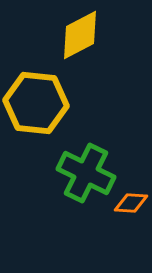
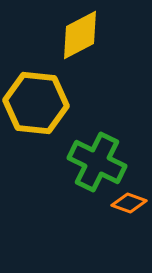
green cross: moved 11 px right, 11 px up
orange diamond: moved 2 px left; rotated 16 degrees clockwise
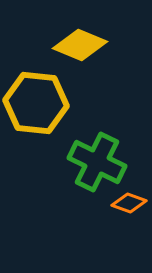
yellow diamond: moved 10 px down; rotated 50 degrees clockwise
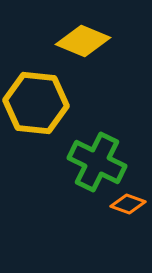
yellow diamond: moved 3 px right, 4 px up
orange diamond: moved 1 px left, 1 px down
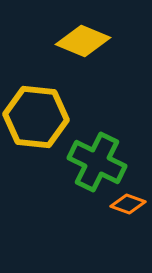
yellow hexagon: moved 14 px down
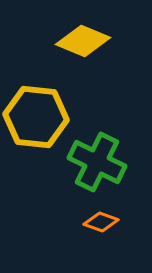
orange diamond: moved 27 px left, 18 px down
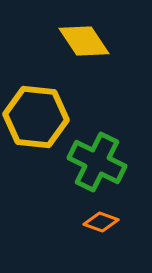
yellow diamond: moved 1 px right; rotated 34 degrees clockwise
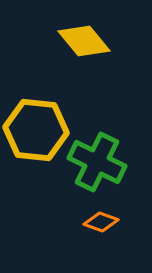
yellow diamond: rotated 6 degrees counterclockwise
yellow hexagon: moved 13 px down
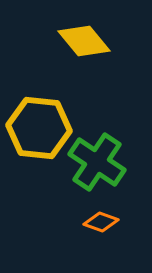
yellow hexagon: moved 3 px right, 2 px up
green cross: rotated 8 degrees clockwise
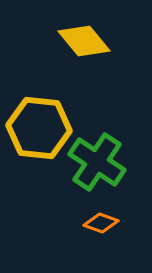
orange diamond: moved 1 px down
